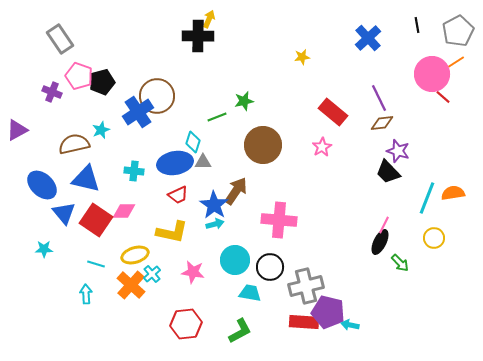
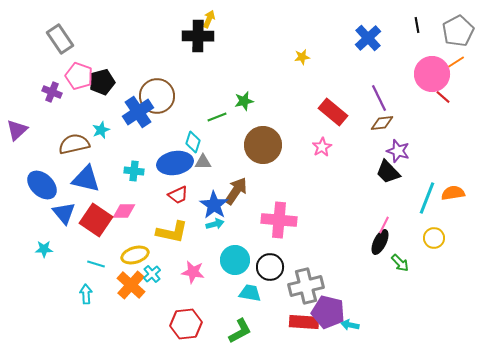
purple triangle at (17, 130): rotated 15 degrees counterclockwise
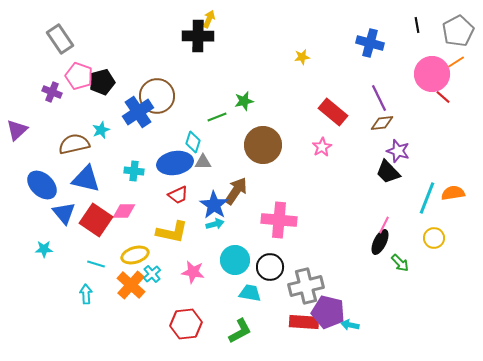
blue cross at (368, 38): moved 2 px right, 5 px down; rotated 32 degrees counterclockwise
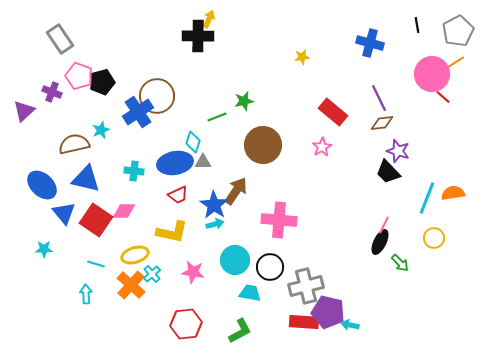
purple triangle at (17, 130): moved 7 px right, 19 px up
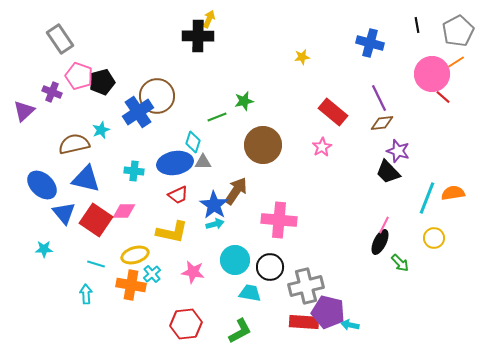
orange cross at (131, 285): rotated 32 degrees counterclockwise
